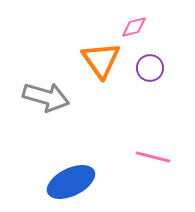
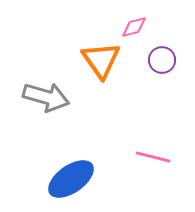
purple circle: moved 12 px right, 8 px up
blue ellipse: moved 3 px up; rotated 9 degrees counterclockwise
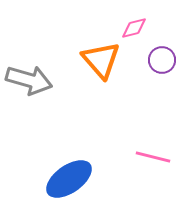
pink diamond: moved 1 px down
orange triangle: rotated 6 degrees counterclockwise
gray arrow: moved 17 px left, 17 px up
blue ellipse: moved 2 px left
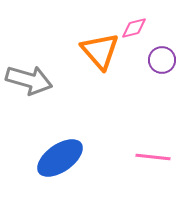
orange triangle: moved 1 px left, 9 px up
pink line: rotated 8 degrees counterclockwise
blue ellipse: moved 9 px left, 21 px up
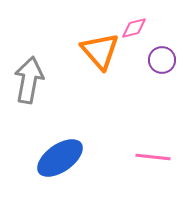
gray arrow: rotated 96 degrees counterclockwise
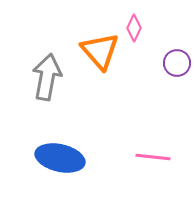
pink diamond: rotated 52 degrees counterclockwise
purple circle: moved 15 px right, 3 px down
gray arrow: moved 18 px right, 3 px up
blue ellipse: rotated 48 degrees clockwise
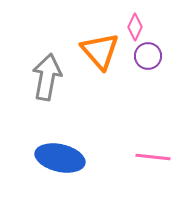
pink diamond: moved 1 px right, 1 px up
purple circle: moved 29 px left, 7 px up
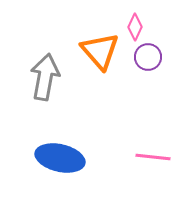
purple circle: moved 1 px down
gray arrow: moved 2 px left
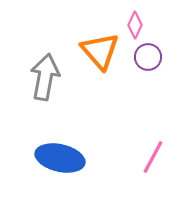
pink diamond: moved 2 px up
pink line: rotated 68 degrees counterclockwise
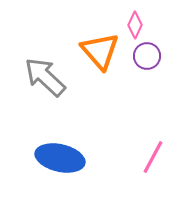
purple circle: moved 1 px left, 1 px up
gray arrow: rotated 57 degrees counterclockwise
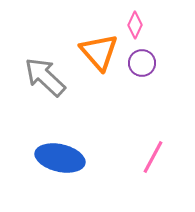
orange triangle: moved 1 px left, 1 px down
purple circle: moved 5 px left, 7 px down
